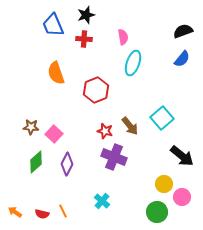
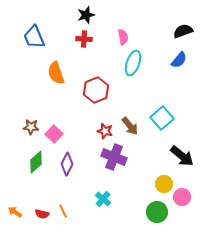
blue trapezoid: moved 19 px left, 12 px down
blue semicircle: moved 3 px left, 1 px down
cyan cross: moved 1 px right, 2 px up
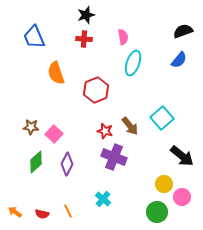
orange line: moved 5 px right
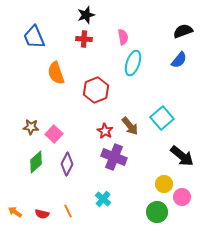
red star: rotated 14 degrees clockwise
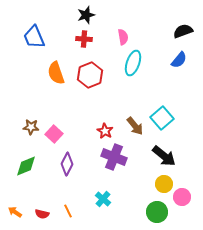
red hexagon: moved 6 px left, 15 px up
brown arrow: moved 5 px right
black arrow: moved 18 px left
green diamond: moved 10 px left, 4 px down; rotated 20 degrees clockwise
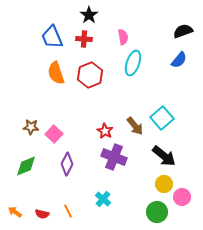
black star: moved 3 px right; rotated 18 degrees counterclockwise
blue trapezoid: moved 18 px right
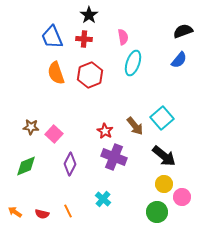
purple diamond: moved 3 px right
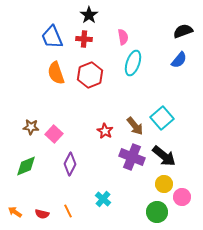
purple cross: moved 18 px right
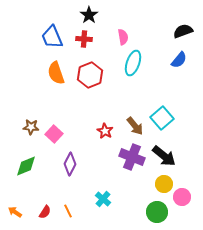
red semicircle: moved 3 px right, 2 px up; rotated 72 degrees counterclockwise
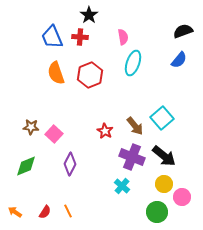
red cross: moved 4 px left, 2 px up
cyan cross: moved 19 px right, 13 px up
